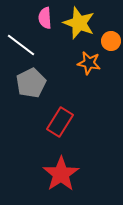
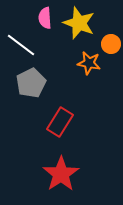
orange circle: moved 3 px down
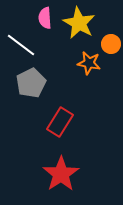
yellow star: rotated 8 degrees clockwise
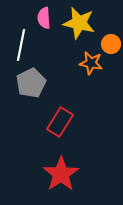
pink semicircle: moved 1 px left
yellow star: rotated 16 degrees counterclockwise
white line: rotated 64 degrees clockwise
orange star: moved 2 px right
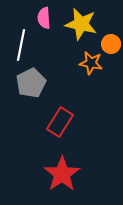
yellow star: moved 2 px right, 1 px down
red star: moved 1 px right
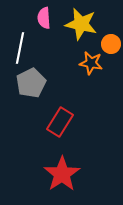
white line: moved 1 px left, 3 px down
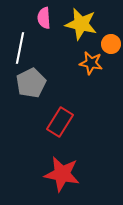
red star: rotated 27 degrees counterclockwise
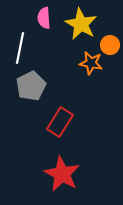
yellow star: rotated 16 degrees clockwise
orange circle: moved 1 px left, 1 px down
gray pentagon: moved 3 px down
red star: rotated 18 degrees clockwise
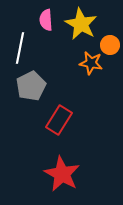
pink semicircle: moved 2 px right, 2 px down
red rectangle: moved 1 px left, 2 px up
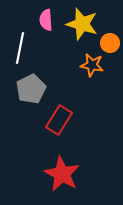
yellow star: moved 1 px right; rotated 12 degrees counterclockwise
orange circle: moved 2 px up
orange star: moved 1 px right, 2 px down
gray pentagon: moved 3 px down
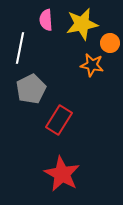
yellow star: rotated 28 degrees counterclockwise
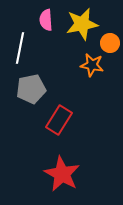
gray pentagon: rotated 16 degrees clockwise
